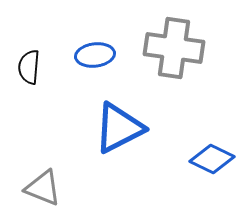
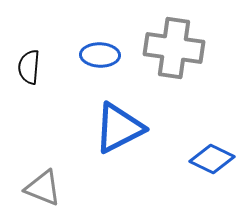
blue ellipse: moved 5 px right; rotated 9 degrees clockwise
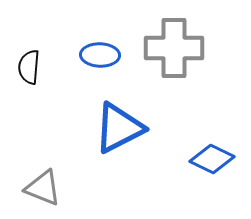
gray cross: rotated 8 degrees counterclockwise
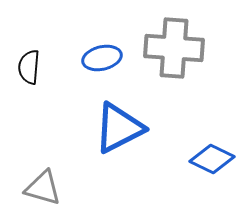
gray cross: rotated 4 degrees clockwise
blue ellipse: moved 2 px right, 3 px down; rotated 15 degrees counterclockwise
gray triangle: rotated 6 degrees counterclockwise
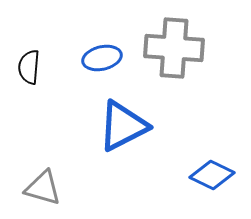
blue triangle: moved 4 px right, 2 px up
blue diamond: moved 16 px down
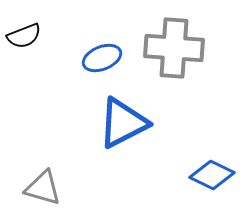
blue ellipse: rotated 9 degrees counterclockwise
black semicircle: moved 5 px left, 31 px up; rotated 116 degrees counterclockwise
blue triangle: moved 3 px up
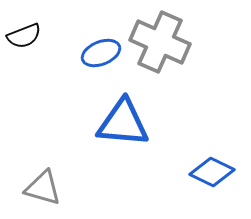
gray cross: moved 14 px left, 6 px up; rotated 20 degrees clockwise
blue ellipse: moved 1 px left, 5 px up
blue triangle: rotated 32 degrees clockwise
blue diamond: moved 3 px up
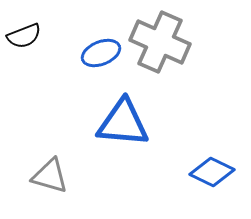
gray triangle: moved 7 px right, 12 px up
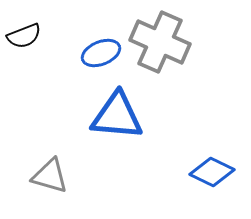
blue triangle: moved 6 px left, 7 px up
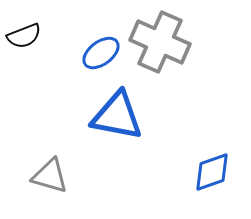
blue ellipse: rotated 15 degrees counterclockwise
blue triangle: rotated 6 degrees clockwise
blue diamond: rotated 45 degrees counterclockwise
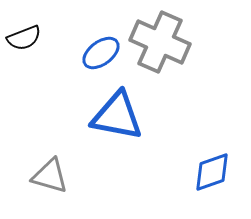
black semicircle: moved 2 px down
